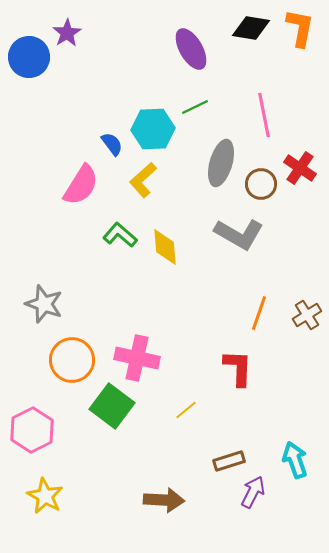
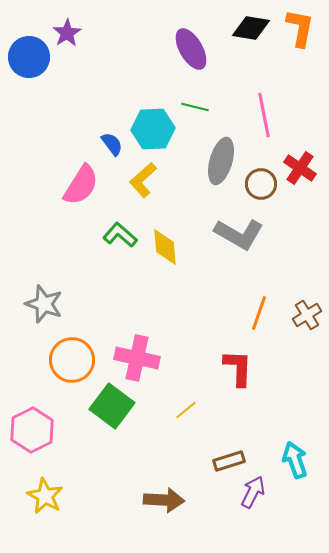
green line: rotated 40 degrees clockwise
gray ellipse: moved 2 px up
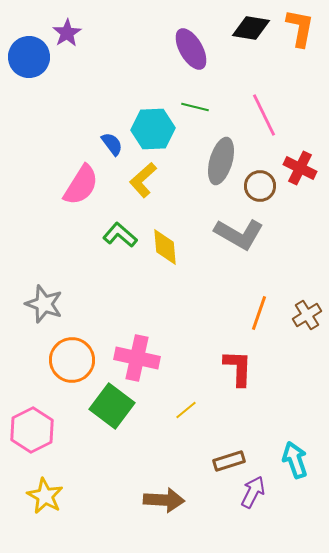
pink line: rotated 15 degrees counterclockwise
red cross: rotated 8 degrees counterclockwise
brown circle: moved 1 px left, 2 px down
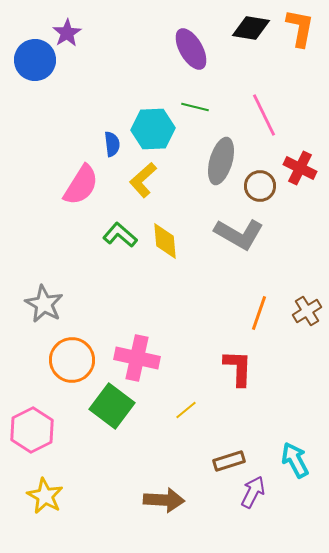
blue circle: moved 6 px right, 3 px down
blue semicircle: rotated 30 degrees clockwise
yellow diamond: moved 6 px up
gray star: rotated 9 degrees clockwise
brown cross: moved 4 px up
cyan arrow: rotated 9 degrees counterclockwise
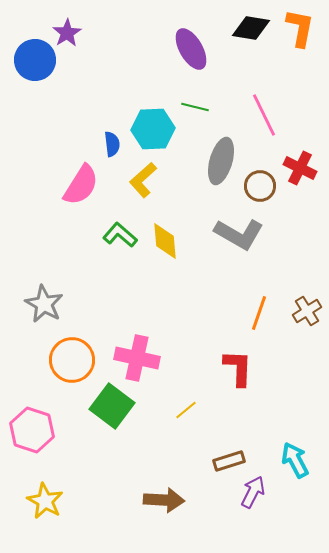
pink hexagon: rotated 15 degrees counterclockwise
yellow star: moved 5 px down
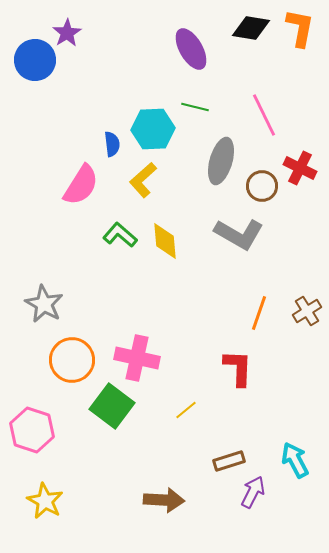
brown circle: moved 2 px right
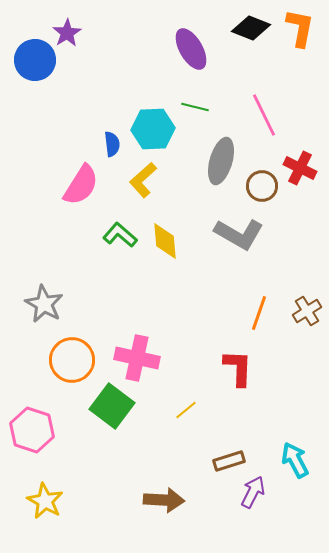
black diamond: rotated 12 degrees clockwise
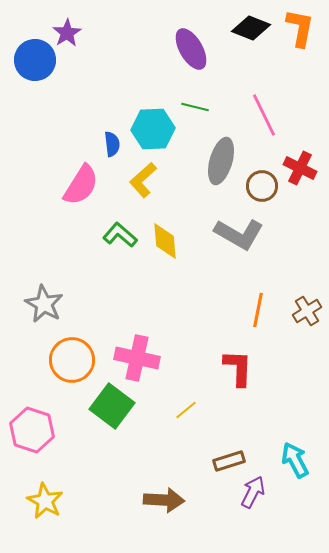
orange line: moved 1 px left, 3 px up; rotated 8 degrees counterclockwise
